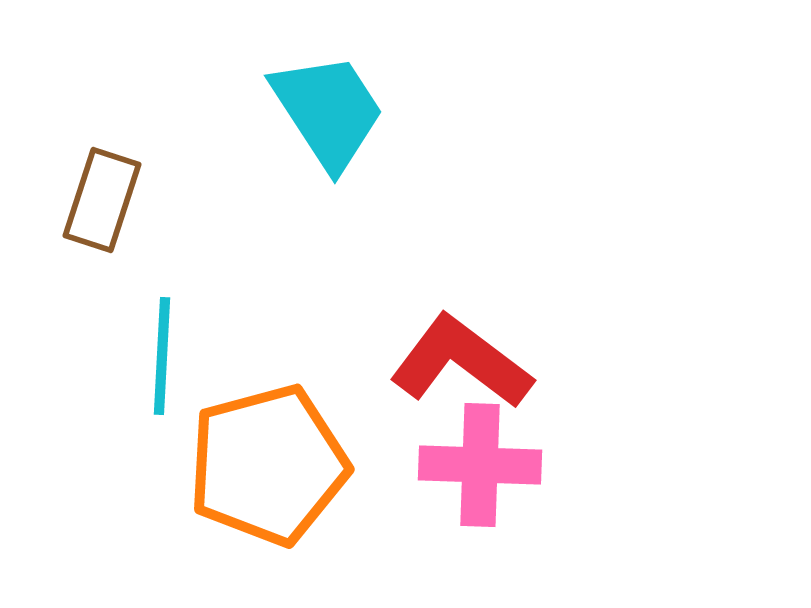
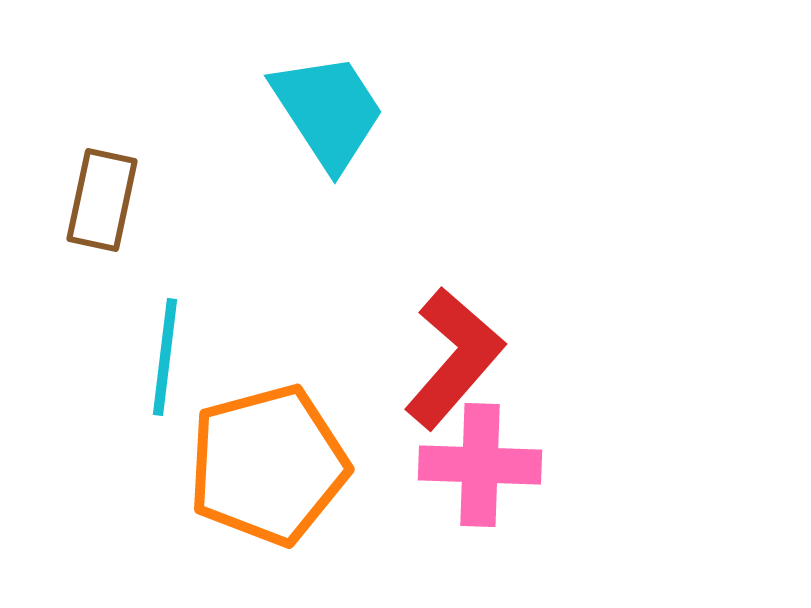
brown rectangle: rotated 6 degrees counterclockwise
cyan line: moved 3 px right, 1 px down; rotated 4 degrees clockwise
red L-shape: moved 7 px left, 4 px up; rotated 94 degrees clockwise
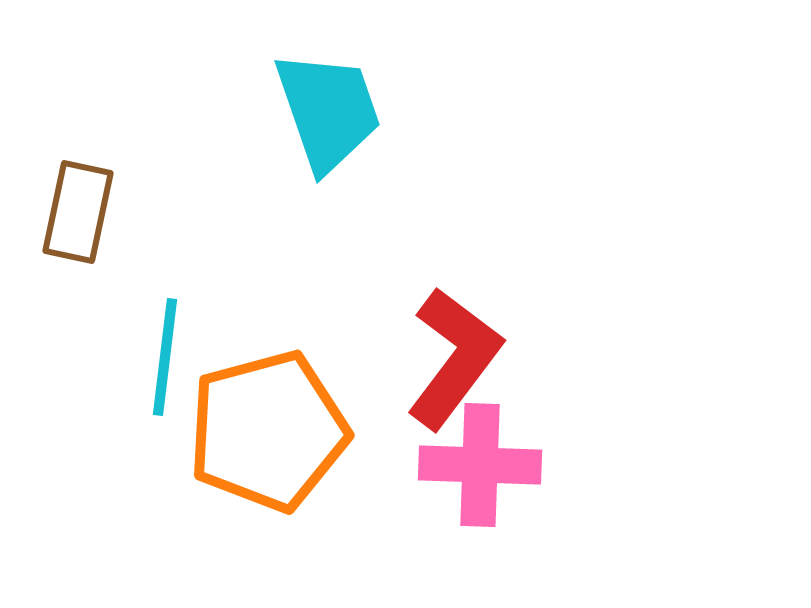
cyan trapezoid: rotated 14 degrees clockwise
brown rectangle: moved 24 px left, 12 px down
red L-shape: rotated 4 degrees counterclockwise
orange pentagon: moved 34 px up
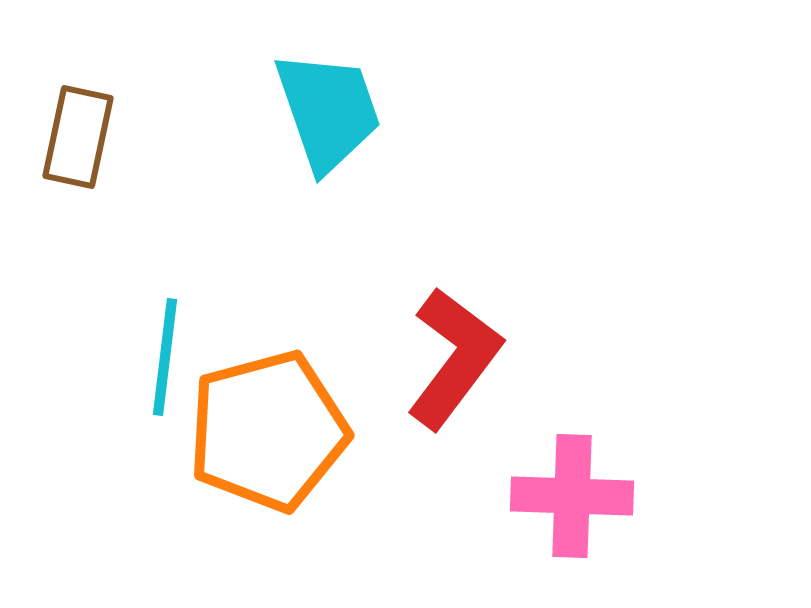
brown rectangle: moved 75 px up
pink cross: moved 92 px right, 31 px down
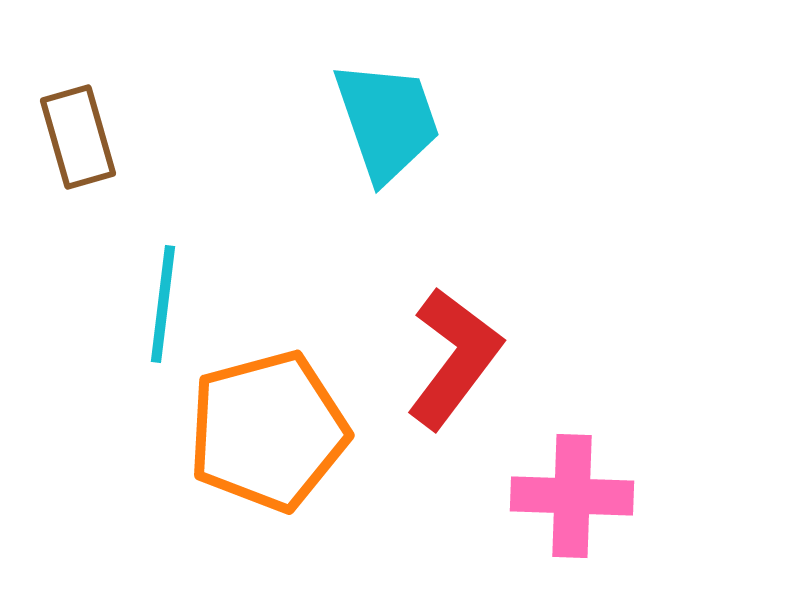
cyan trapezoid: moved 59 px right, 10 px down
brown rectangle: rotated 28 degrees counterclockwise
cyan line: moved 2 px left, 53 px up
